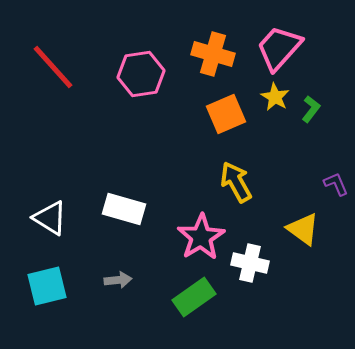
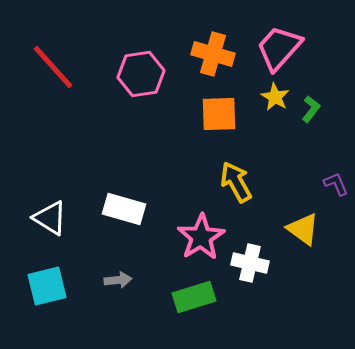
orange square: moved 7 px left; rotated 21 degrees clockwise
green rectangle: rotated 18 degrees clockwise
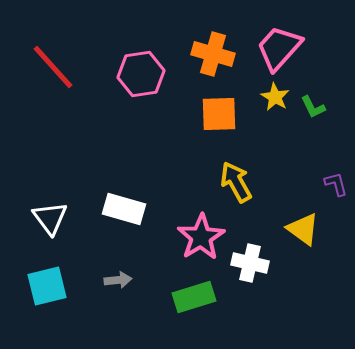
green L-shape: moved 2 px right, 2 px up; rotated 116 degrees clockwise
purple L-shape: rotated 8 degrees clockwise
white triangle: rotated 21 degrees clockwise
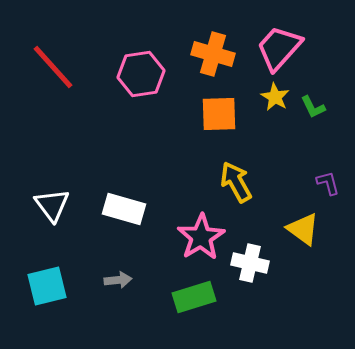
purple L-shape: moved 8 px left, 1 px up
white triangle: moved 2 px right, 13 px up
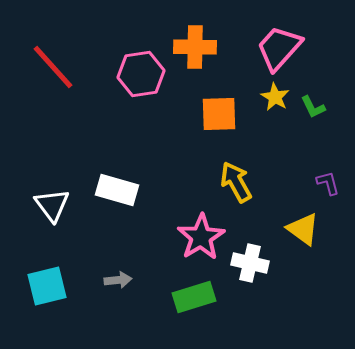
orange cross: moved 18 px left, 7 px up; rotated 15 degrees counterclockwise
white rectangle: moved 7 px left, 19 px up
